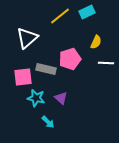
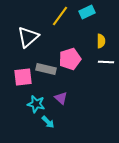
yellow line: rotated 15 degrees counterclockwise
white triangle: moved 1 px right, 1 px up
yellow semicircle: moved 5 px right, 1 px up; rotated 24 degrees counterclockwise
white line: moved 1 px up
cyan star: moved 6 px down
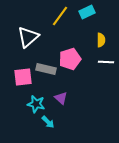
yellow semicircle: moved 1 px up
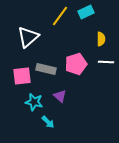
cyan rectangle: moved 1 px left
yellow semicircle: moved 1 px up
pink pentagon: moved 6 px right, 5 px down
pink square: moved 1 px left, 1 px up
purple triangle: moved 1 px left, 2 px up
cyan star: moved 2 px left, 2 px up
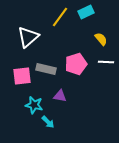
yellow line: moved 1 px down
yellow semicircle: rotated 40 degrees counterclockwise
purple triangle: rotated 32 degrees counterclockwise
cyan star: moved 3 px down
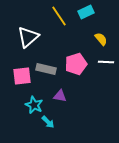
yellow line: moved 1 px left, 1 px up; rotated 70 degrees counterclockwise
cyan star: rotated 12 degrees clockwise
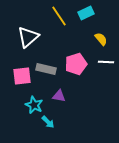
cyan rectangle: moved 1 px down
purple triangle: moved 1 px left
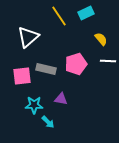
white line: moved 2 px right, 1 px up
purple triangle: moved 2 px right, 3 px down
cyan star: rotated 24 degrees counterclockwise
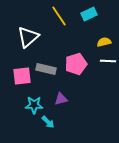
cyan rectangle: moved 3 px right, 1 px down
yellow semicircle: moved 3 px right, 3 px down; rotated 64 degrees counterclockwise
purple triangle: rotated 24 degrees counterclockwise
